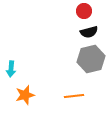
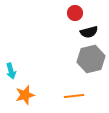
red circle: moved 9 px left, 2 px down
cyan arrow: moved 2 px down; rotated 21 degrees counterclockwise
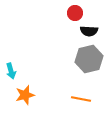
black semicircle: moved 1 px up; rotated 18 degrees clockwise
gray hexagon: moved 2 px left
orange line: moved 7 px right, 3 px down; rotated 18 degrees clockwise
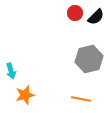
black semicircle: moved 7 px right, 14 px up; rotated 48 degrees counterclockwise
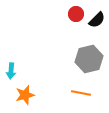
red circle: moved 1 px right, 1 px down
black semicircle: moved 1 px right, 3 px down
cyan arrow: rotated 21 degrees clockwise
orange line: moved 6 px up
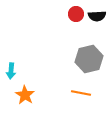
black semicircle: moved 4 px up; rotated 42 degrees clockwise
orange star: rotated 24 degrees counterclockwise
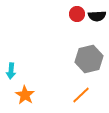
red circle: moved 1 px right
orange line: moved 2 px down; rotated 54 degrees counterclockwise
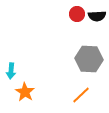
gray hexagon: rotated 16 degrees clockwise
orange star: moved 3 px up
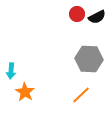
black semicircle: moved 1 px down; rotated 24 degrees counterclockwise
